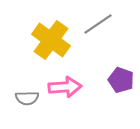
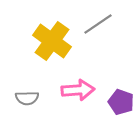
yellow cross: moved 1 px right, 1 px down
purple pentagon: moved 22 px down
pink arrow: moved 13 px right, 3 px down
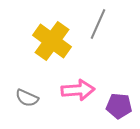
gray line: rotated 32 degrees counterclockwise
gray semicircle: rotated 25 degrees clockwise
purple pentagon: moved 2 px left, 4 px down; rotated 15 degrees counterclockwise
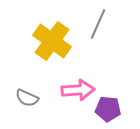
purple pentagon: moved 11 px left, 3 px down
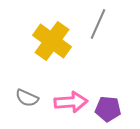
pink arrow: moved 7 px left, 12 px down
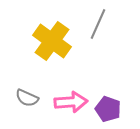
purple pentagon: rotated 15 degrees clockwise
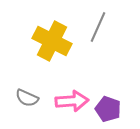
gray line: moved 3 px down
yellow cross: rotated 9 degrees counterclockwise
pink arrow: moved 1 px right, 1 px up
